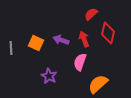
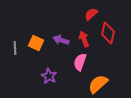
gray line: moved 4 px right
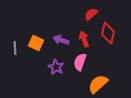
purple star: moved 7 px right, 9 px up
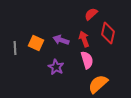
pink semicircle: moved 7 px right, 2 px up; rotated 144 degrees clockwise
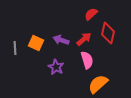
red arrow: rotated 70 degrees clockwise
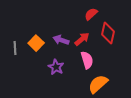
red arrow: moved 2 px left
orange square: rotated 21 degrees clockwise
